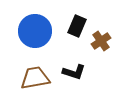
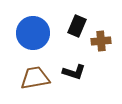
blue circle: moved 2 px left, 2 px down
brown cross: rotated 30 degrees clockwise
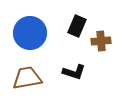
blue circle: moved 3 px left
brown trapezoid: moved 8 px left
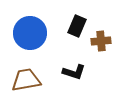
brown trapezoid: moved 1 px left, 2 px down
